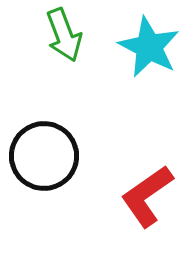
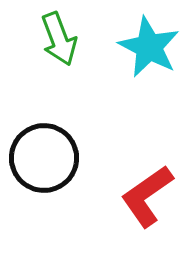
green arrow: moved 5 px left, 4 px down
black circle: moved 2 px down
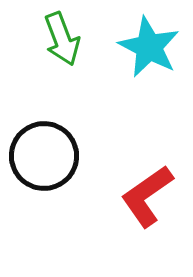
green arrow: moved 3 px right
black circle: moved 2 px up
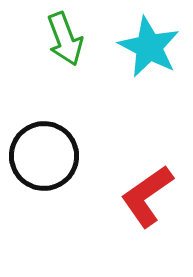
green arrow: moved 3 px right
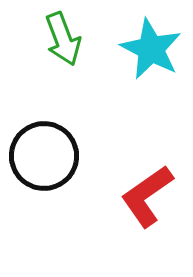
green arrow: moved 2 px left
cyan star: moved 2 px right, 2 px down
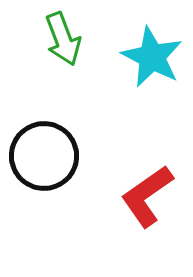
cyan star: moved 1 px right, 8 px down
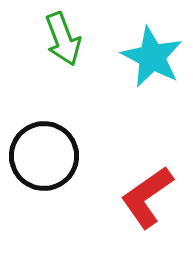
red L-shape: moved 1 px down
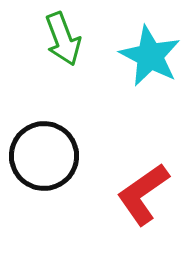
cyan star: moved 2 px left, 1 px up
red L-shape: moved 4 px left, 3 px up
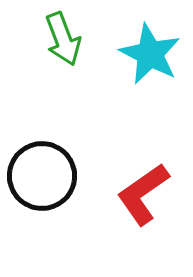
cyan star: moved 2 px up
black circle: moved 2 px left, 20 px down
